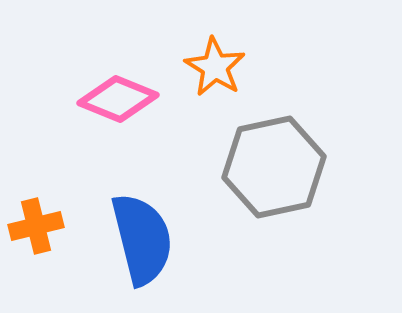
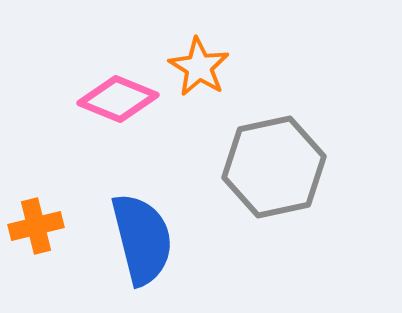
orange star: moved 16 px left
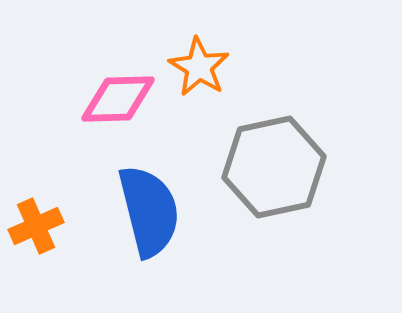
pink diamond: rotated 24 degrees counterclockwise
orange cross: rotated 10 degrees counterclockwise
blue semicircle: moved 7 px right, 28 px up
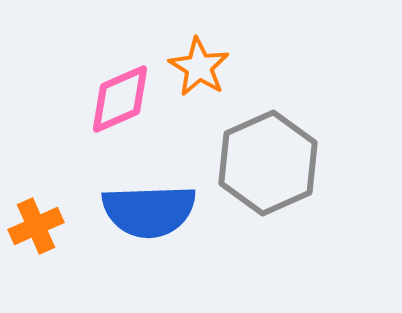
pink diamond: moved 2 px right; rotated 22 degrees counterclockwise
gray hexagon: moved 6 px left, 4 px up; rotated 12 degrees counterclockwise
blue semicircle: rotated 102 degrees clockwise
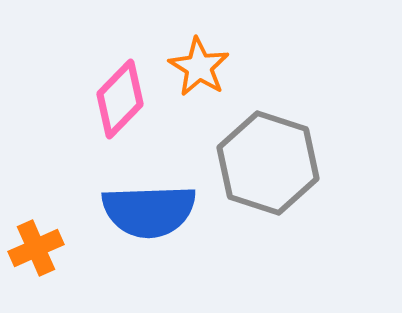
pink diamond: rotated 22 degrees counterclockwise
gray hexagon: rotated 18 degrees counterclockwise
orange cross: moved 22 px down
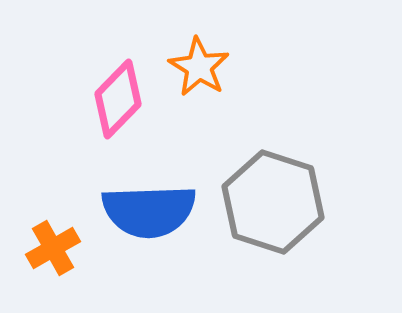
pink diamond: moved 2 px left
gray hexagon: moved 5 px right, 39 px down
orange cross: moved 17 px right; rotated 6 degrees counterclockwise
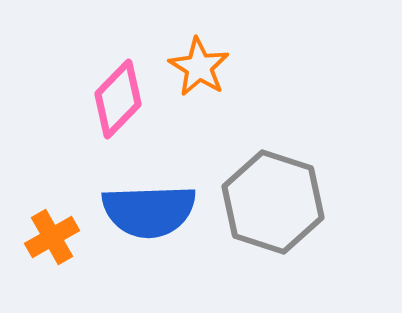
orange cross: moved 1 px left, 11 px up
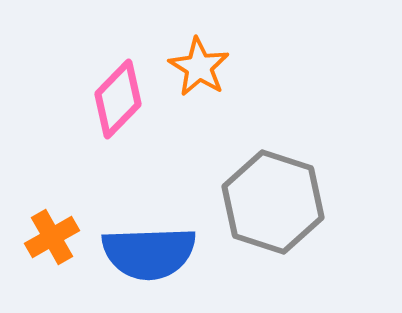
blue semicircle: moved 42 px down
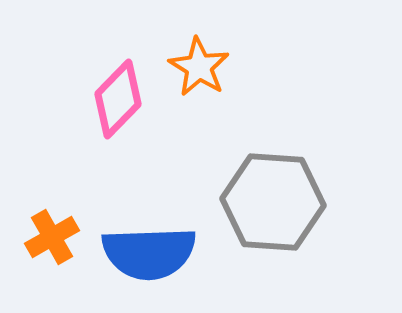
gray hexagon: rotated 14 degrees counterclockwise
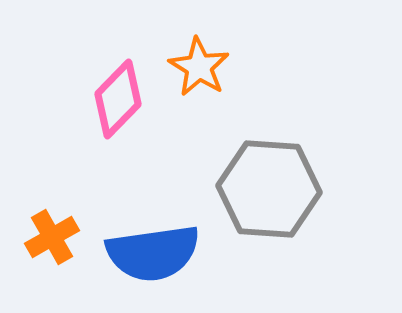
gray hexagon: moved 4 px left, 13 px up
blue semicircle: moved 4 px right; rotated 6 degrees counterclockwise
